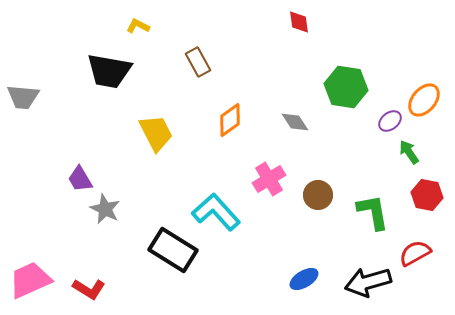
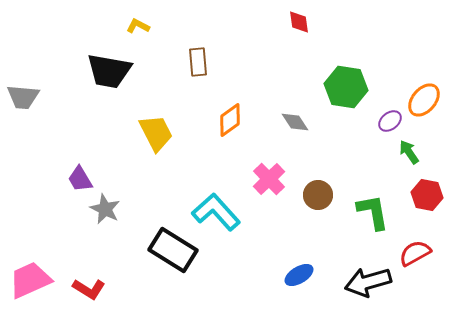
brown rectangle: rotated 24 degrees clockwise
pink cross: rotated 12 degrees counterclockwise
blue ellipse: moved 5 px left, 4 px up
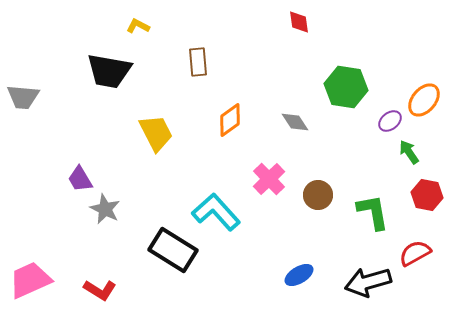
red L-shape: moved 11 px right, 1 px down
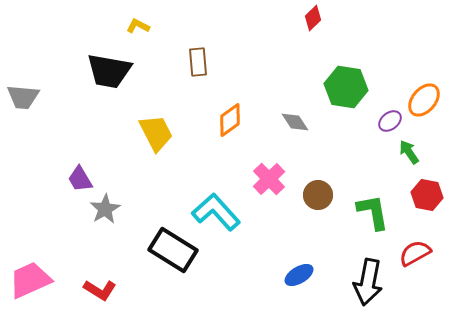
red diamond: moved 14 px right, 4 px up; rotated 55 degrees clockwise
gray star: rotated 16 degrees clockwise
black arrow: rotated 63 degrees counterclockwise
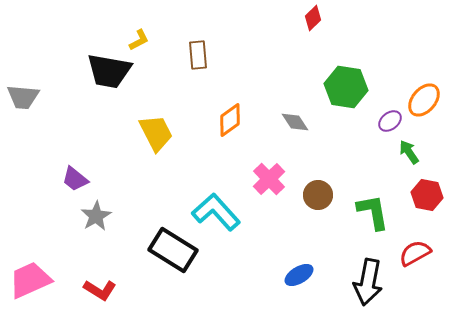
yellow L-shape: moved 1 px right, 14 px down; rotated 125 degrees clockwise
brown rectangle: moved 7 px up
purple trapezoid: moved 5 px left; rotated 20 degrees counterclockwise
gray star: moved 9 px left, 7 px down
